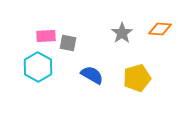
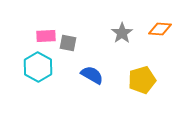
yellow pentagon: moved 5 px right, 2 px down
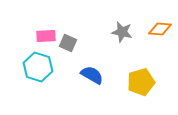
gray star: moved 1 px up; rotated 25 degrees counterclockwise
gray square: rotated 12 degrees clockwise
cyan hexagon: rotated 12 degrees counterclockwise
yellow pentagon: moved 1 px left, 2 px down
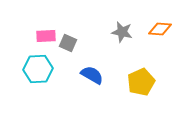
cyan hexagon: moved 2 px down; rotated 20 degrees counterclockwise
yellow pentagon: rotated 8 degrees counterclockwise
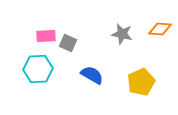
gray star: moved 2 px down
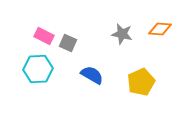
pink rectangle: moved 2 px left; rotated 30 degrees clockwise
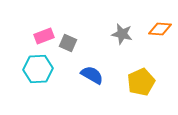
pink rectangle: rotated 48 degrees counterclockwise
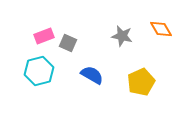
orange diamond: moved 1 px right; rotated 55 degrees clockwise
gray star: moved 2 px down
cyan hexagon: moved 1 px right, 2 px down; rotated 12 degrees counterclockwise
